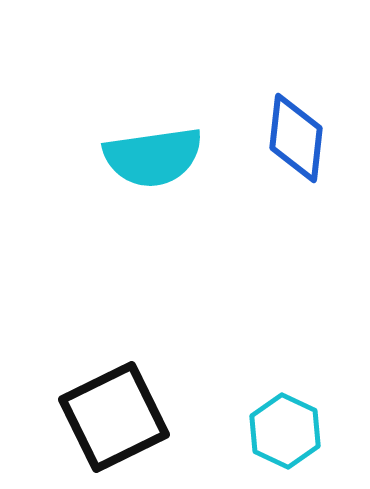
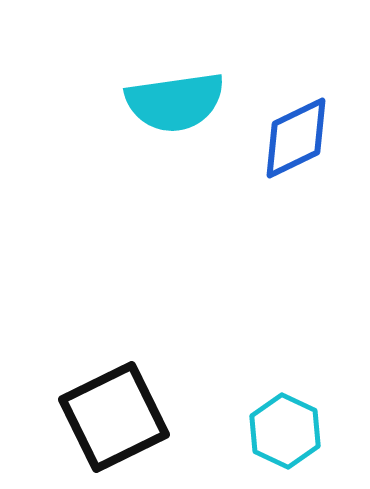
blue diamond: rotated 58 degrees clockwise
cyan semicircle: moved 22 px right, 55 px up
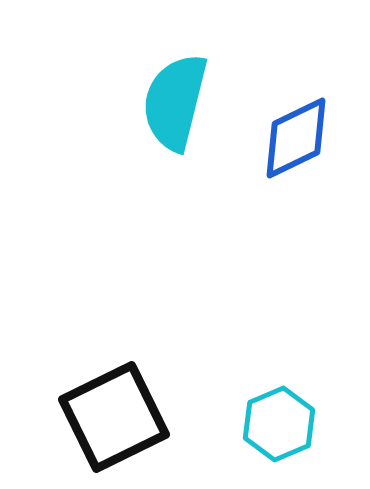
cyan semicircle: rotated 112 degrees clockwise
cyan hexagon: moved 6 px left, 7 px up; rotated 12 degrees clockwise
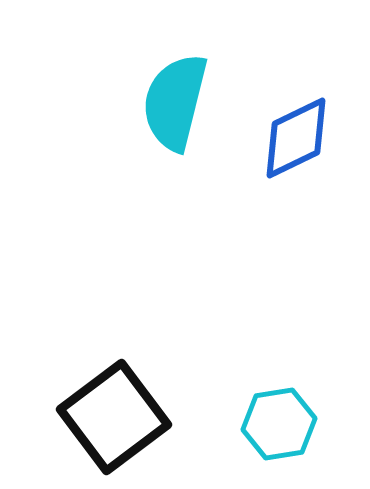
black square: rotated 11 degrees counterclockwise
cyan hexagon: rotated 14 degrees clockwise
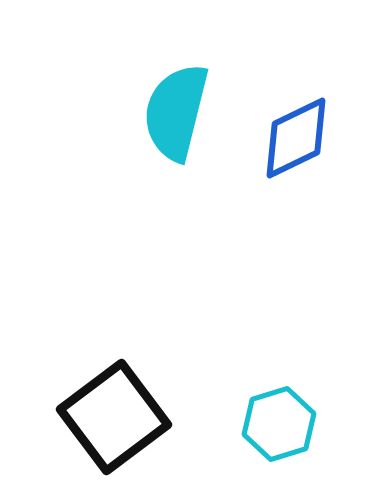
cyan semicircle: moved 1 px right, 10 px down
cyan hexagon: rotated 8 degrees counterclockwise
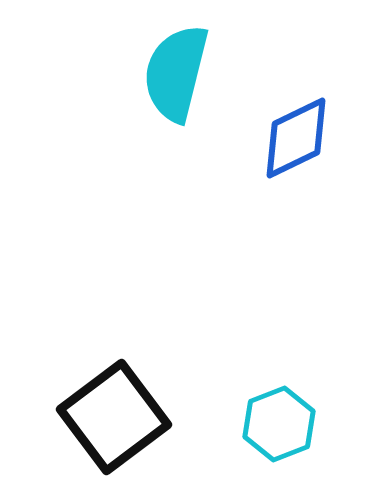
cyan semicircle: moved 39 px up
cyan hexagon: rotated 4 degrees counterclockwise
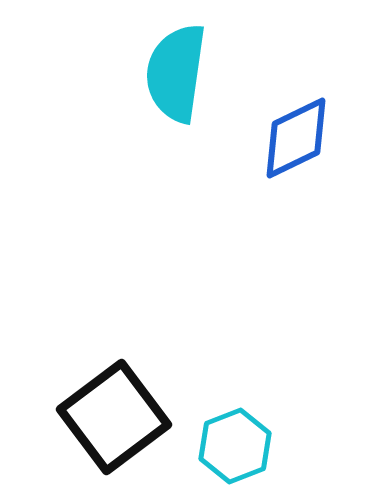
cyan semicircle: rotated 6 degrees counterclockwise
cyan hexagon: moved 44 px left, 22 px down
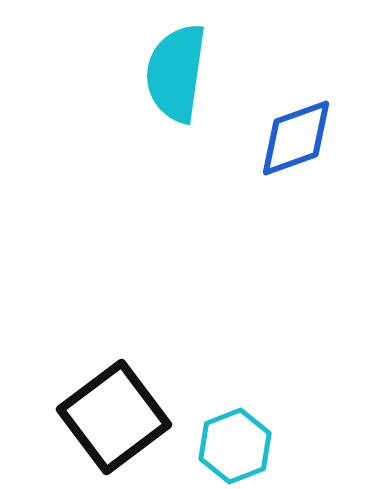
blue diamond: rotated 6 degrees clockwise
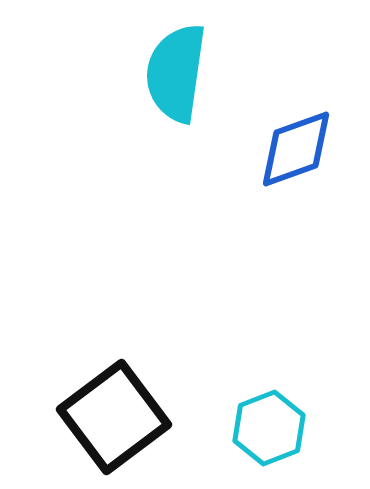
blue diamond: moved 11 px down
cyan hexagon: moved 34 px right, 18 px up
